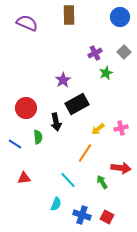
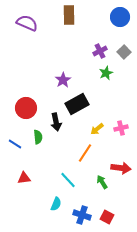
purple cross: moved 5 px right, 2 px up
yellow arrow: moved 1 px left
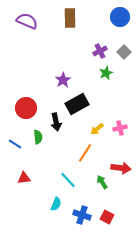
brown rectangle: moved 1 px right, 3 px down
purple semicircle: moved 2 px up
pink cross: moved 1 px left
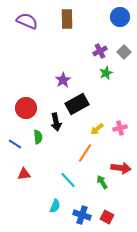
brown rectangle: moved 3 px left, 1 px down
red triangle: moved 4 px up
cyan semicircle: moved 1 px left, 2 px down
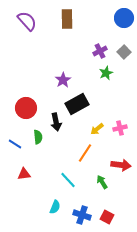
blue circle: moved 4 px right, 1 px down
purple semicircle: rotated 25 degrees clockwise
red arrow: moved 3 px up
cyan semicircle: moved 1 px down
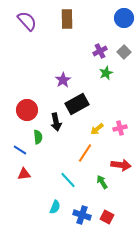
red circle: moved 1 px right, 2 px down
blue line: moved 5 px right, 6 px down
